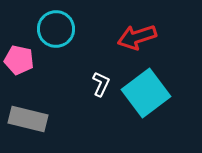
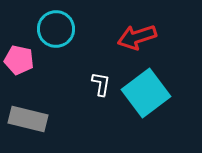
white L-shape: rotated 15 degrees counterclockwise
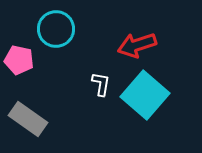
red arrow: moved 8 px down
cyan square: moved 1 px left, 2 px down; rotated 12 degrees counterclockwise
gray rectangle: rotated 21 degrees clockwise
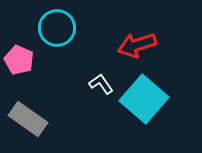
cyan circle: moved 1 px right, 1 px up
pink pentagon: rotated 12 degrees clockwise
white L-shape: rotated 45 degrees counterclockwise
cyan square: moved 1 px left, 4 px down
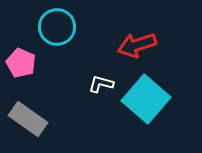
cyan circle: moved 1 px up
pink pentagon: moved 2 px right, 3 px down
white L-shape: rotated 40 degrees counterclockwise
cyan square: moved 2 px right
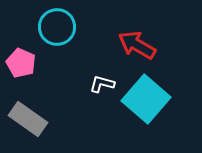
red arrow: rotated 48 degrees clockwise
white L-shape: moved 1 px right
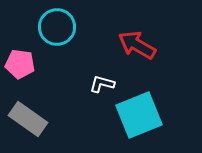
pink pentagon: moved 1 px left, 1 px down; rotated 16 degrees counterclockwise
cyan square: moved 7 px left, 16 px down; rotated 27 degrees clockwise
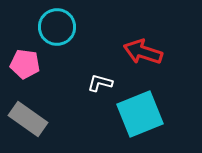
red arrow: moved 6 px right, 7 px down; rotated 12 degrees counterclockwise
pink pentagon: moved 5 px right
white L-shape: moved 2 px left, 1 px up
cyan square: moved 1 px right, 1 px up
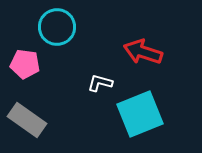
gray rectangle: moved 1 px left, 1 px down
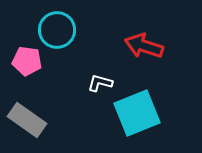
cyan circle: moved 3 px down
red arrow: moved 1 px right, 6 px up
pink pentagon: moved 2 px right, 3 px up
cyan square: moved 3 px left, 1 px up
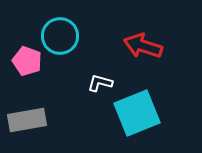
cyan circle: moved 3 px right, 6 px down
red arrow: moved 1 px left
pink pentagon: rotated 12 degrees clockwise
gray rectangle: rotated 45 degrees counterclockwise
